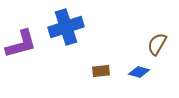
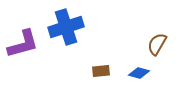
purple L-shape: moved 2 px right
blue diamond: moved 1 px down
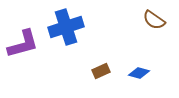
brown semicircle: moved 3 px left, 24 px up; rotated 85 degrees counterclockwise
brown rectangle: rotated 18 degrees counterclockwise
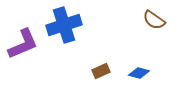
blue cross: moved 2 px left, 2 px up
purple L-shape: rotated 8 degrees counterclockwise
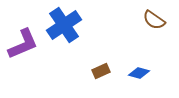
blue cross: rotated 16 degrees counterclockwise
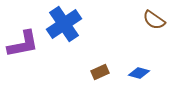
blue cross: moved 1 px up
purple L-shape: rotated 12 degrees clockwise
brown rectangle: moved 1 px left, 1 px down
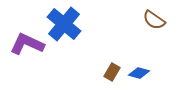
blue cross: rotated 16 degrees counterclockwise
purple L-shape: moved 4 px right; rotated 144 degrees counterclockwise
brown rectangle: moved 12 px right; rotated 36 degrees counterclockwise
